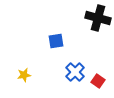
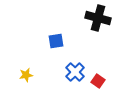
yellow star: moved 2 px right
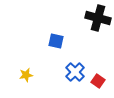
blue square: rotated 21 degrees clockwise
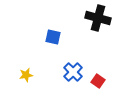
blue square: moved 3 px left, 4 px up
blue cross: moved 2 px left
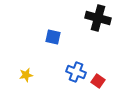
blue cross: moved 3 px right; rotated 24 degrees counterclockwise
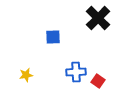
black cross: rotated 30 degrees clockwise
blue square: rotated 14 degrees counterclockwise
blue cross: rotated 24 degrees counterclockwise
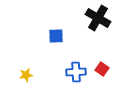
black cross: rotated 15 degrees counterclockwise
blue square: moved 3 px right, 1 px up
red square: moved 4 px right, 12 px up
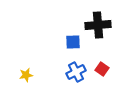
black cross: moved 7 px down; rotated 35 degrees counterclockwise
blue square: moved 17 px right, 6 px down
blue cross: rotated 24 degrees counterclockwise
